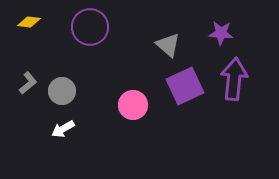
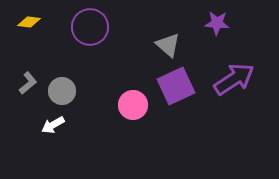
purple star: moved 4 px left, 10 px up
purple arrow: rotated 51 degrees clockwise
purple square: moved 9 px left
white arrow: moved 10 px left, 4 px up
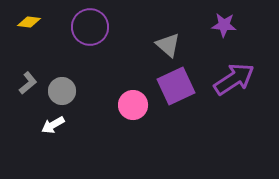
purple star: moved 7 px right, 2 px down
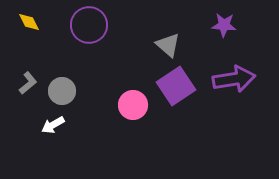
yellow diamond: rotated 55 degrees clockwise
purple circle: moved 1 px left, 2 px up
purple arrow: rotated 24 degrees clockwise
purple square: rotated 9 degrees counterclockwise
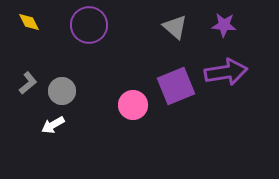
gray triangle: moved 7 px right, 18 px up
purple arrow: moved 8 px left, 7 px up
purple square: rotated 12 degrees clockwise
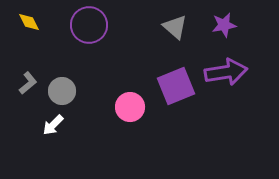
purple star: rotated 15 degrees counterclockwise
pink circle: moved 3 px left, 2 px down
white arrow: rotated 15 degrees counterclockwise
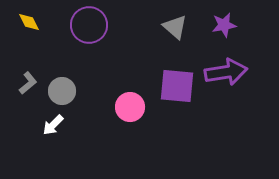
purple square: moved 1 px right; rotated 27 degrees clockwise
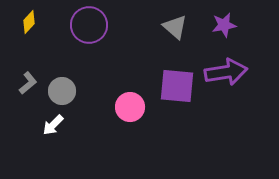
yellow diamond: rotated 70 degrees clockwise
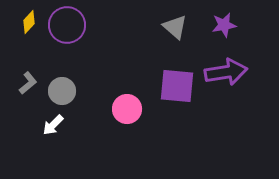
purple circle: moved 22 px left
pink circle: moved 3 px left, 2 px down
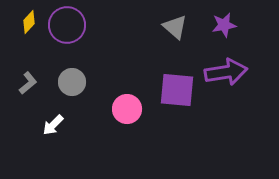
purple square: moved 4 px down
gray circle: moved 10 px right, 9 px up
